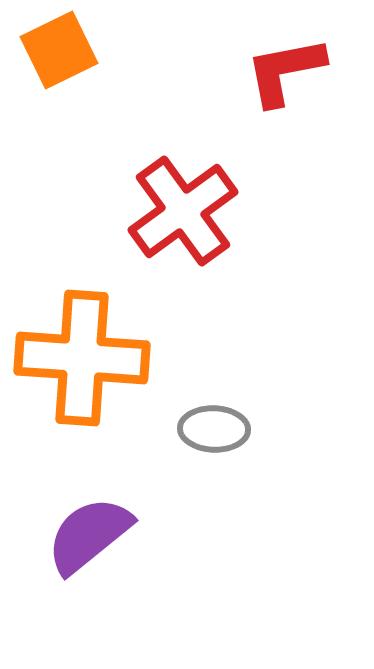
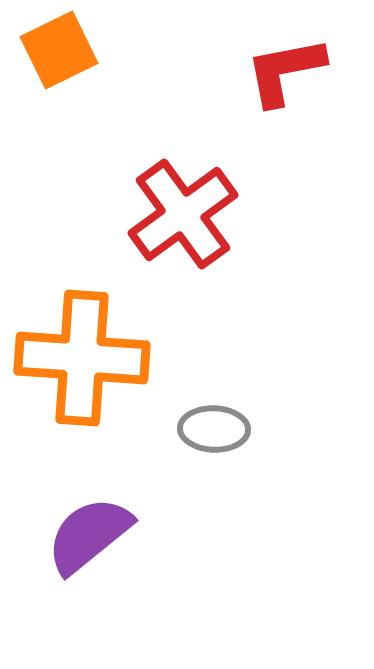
red cross: moved 3 px down
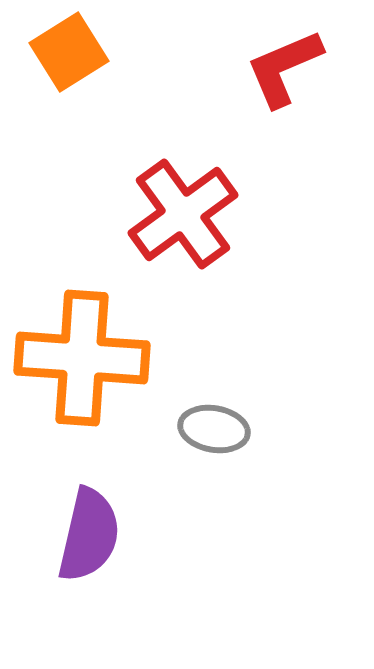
orange square: moved 10 px right, 2 px down; rotated 6 degrees counterclockwise
red L-shape: moved 1 px left, 3 px up; rotated 12 degrees counterclockwise
gray ellipse: rotated 8 degrees clockwise
purple semicircle: rotated 142 degrees clockwise
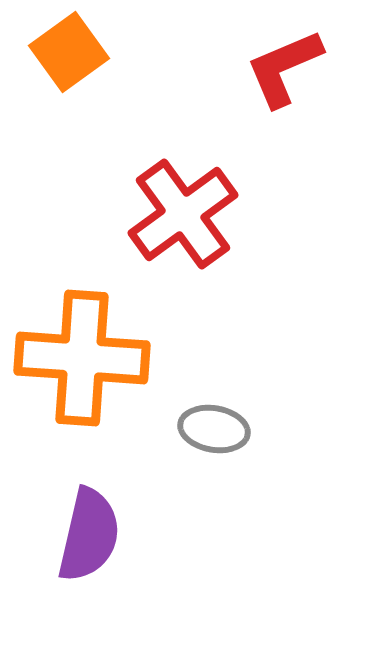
orange square: rotated 4 degrees counterclockwise
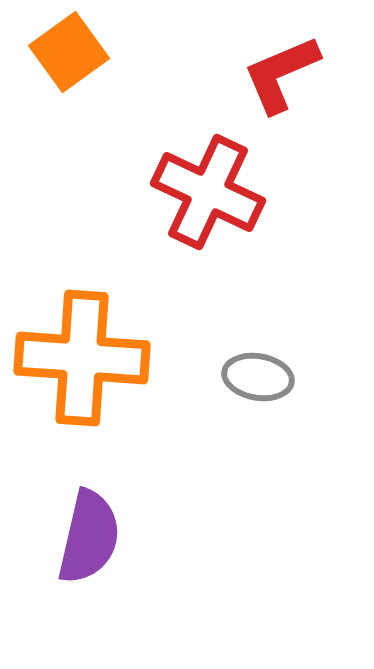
red L-shape: moved 3 px left, 6 px down
red cross: moved 25 px right, 22 px up; rotated 29 degrees counterclockwise
gray ellipse: moved 44 px right, 52 px up
purple semicircle: moved 2 px down
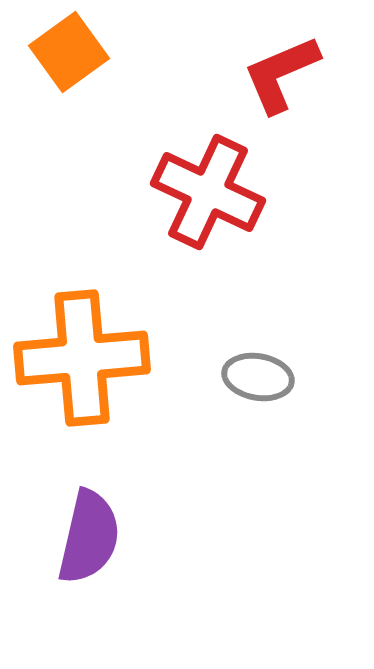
orange cross: rotated 9 degrees counterclockwise
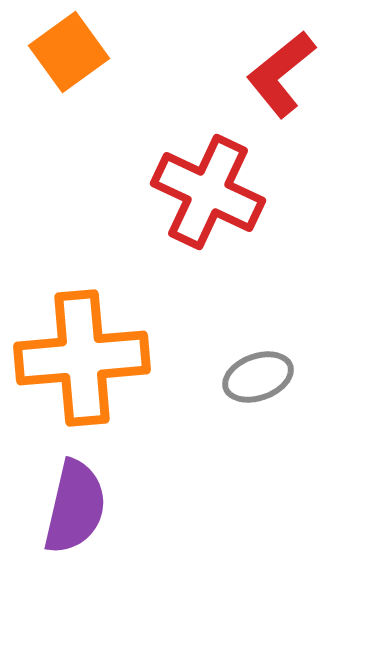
red L-shape: rotated 16 degrees counterclockwise
gray ellipse: rotated 30 degrees counterclockwise
purple semicircle: moved 14 px left, 30 px up
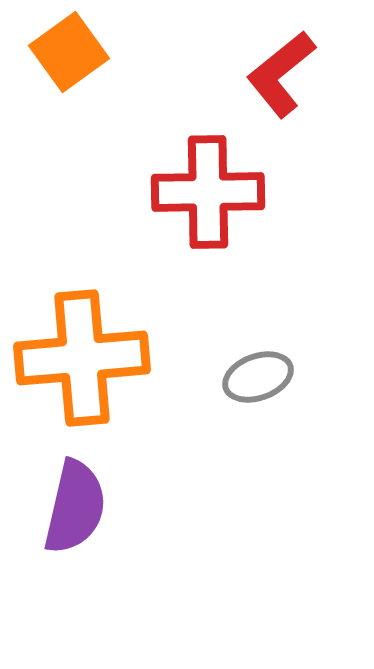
red cross: rotated 26 degrees counterclockwise
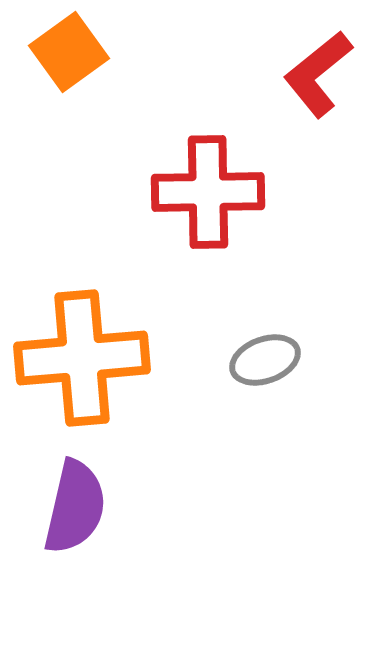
red L-shape: moved 37 px right
gray ellipse: moved 7 px right, 17 px up
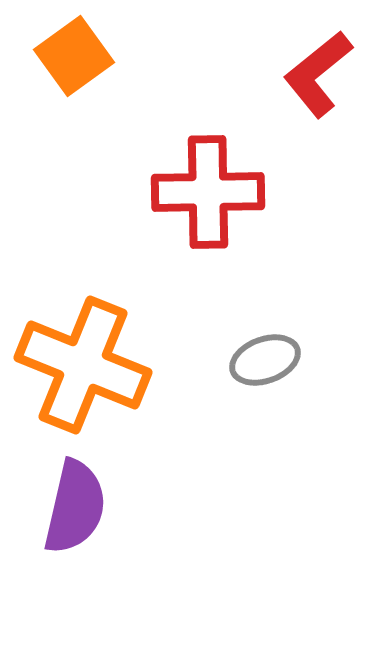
orange square: moved 5 px right, 4 px down
orange cross: moved 1 px right, 7 px down; rotated 27 degrees clockwise
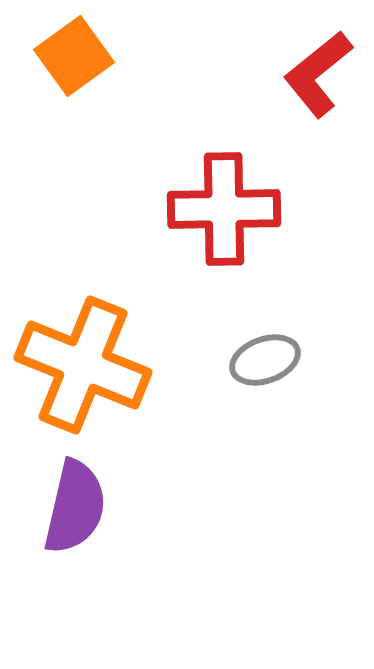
red cross: moved 16 px right, 17 px down
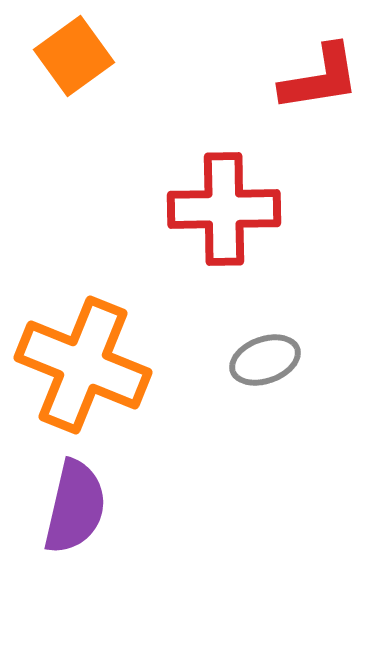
red L-shape: moved 2 px right, 4 px down; rotated 150 degrees counterclockwise
